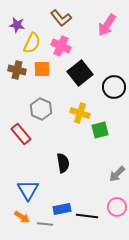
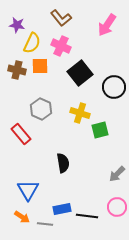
orange square: moved 2 px left, 3 px up
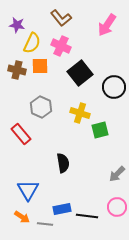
gray hexagon: moved 2 px up
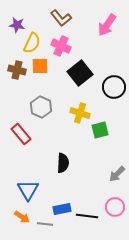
black semicircle: rotated 12 degrees clockwise
pink circle: moved 2 px left
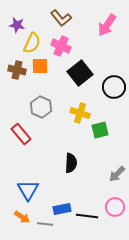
black semicircle: moved 8 px right
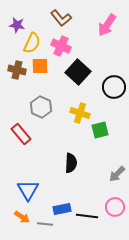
black square: moved 2 px left, 1 px up; rotated 10 degrees counterclockwise
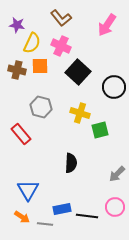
gray hexagon: rotated 10 degrees counterclockwise
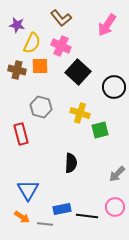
red rectangle: rotated 25 degrees clockwise
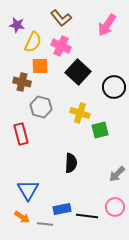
yellow semicircle: moved 1 px right, 1 px up
brown cross: moved 5 px right, 12 px down
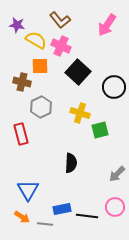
brown L-shape: moved 1 px left, 2 px down
yellow semicircle: moved 3 px right, 2 px up; rotated 85 degrees counterclockwise
gray hexagon: rotated 20 degrees clockwise
